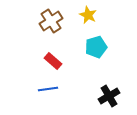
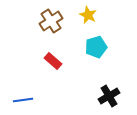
blue line: moved 25 px left, 11 px down
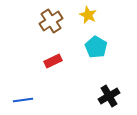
cyan pentagon: rotated 25 degrees counterclockwise
red rectangle: rotated 66 degrees counterclockwise
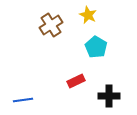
brown cross: moved 4 px down
red rectangle: moved 23 px right, 20 px down
black cross: rotated 30 degrees clockwise
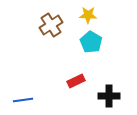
yellow star: rotated 24 degrees counterclockwise
cyan pentagon: moved 5 px left, 5 px up
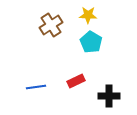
blue line: moved 13 px right, 13 px up
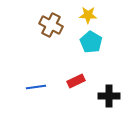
brown cross: rotated 30 degrees counterclockwise
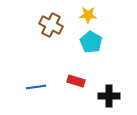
red rectangle: rotated 42 degrees clockwise
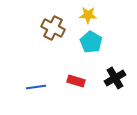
brown cross: moved 2 px right, 3 px down
black cross: moved 6 px right, 18 px up; rotated 30 degrees counterclockwise
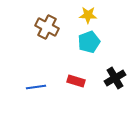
brown cross: moved 6 px left, 1 px up
cyan pentagon: moved 2 px left; rotated 20 degrees clockwise
